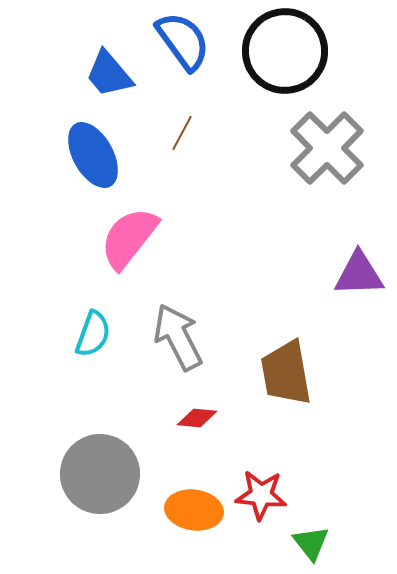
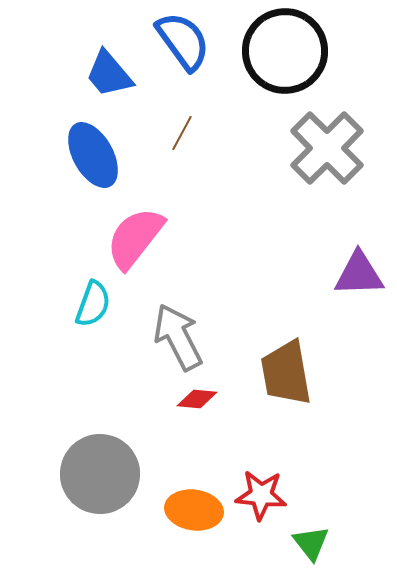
pink semicircle: moved 6 px right
cyan semicircle: moved 30 px up
red diamond: moved 19 px up
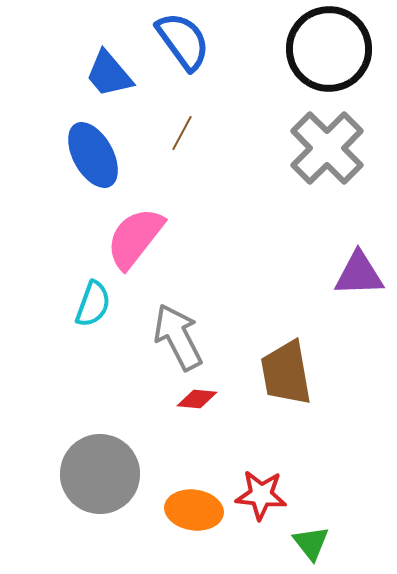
black circle: moved 44 px right, 2 px up
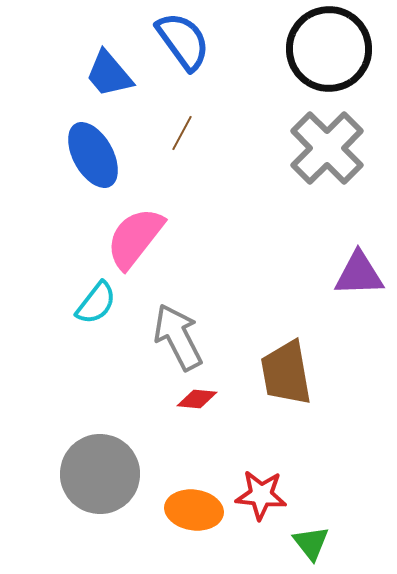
cyan semicircle: moved 3 px right, 1 px up; rotated 18 degrees clockwise
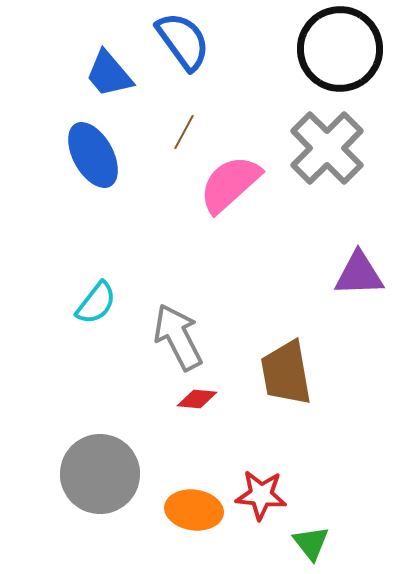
black circle: moved 11 px right
brown line: moved 2 px right, 1 px up
pink semicircle: moved 95 px right, 54 px up; rotated 10 degrees clockwise
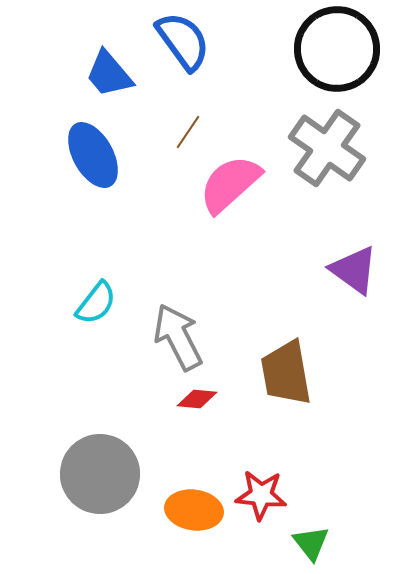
black circle: moved 3 px left
brown line: moved 4 px right; rotated 6 degrees clockwise
gray cross: rotated 10 degrees counterclockwise
purple triangle: moved 5 px left, 4 px up; rotated 38 degrees clockwise
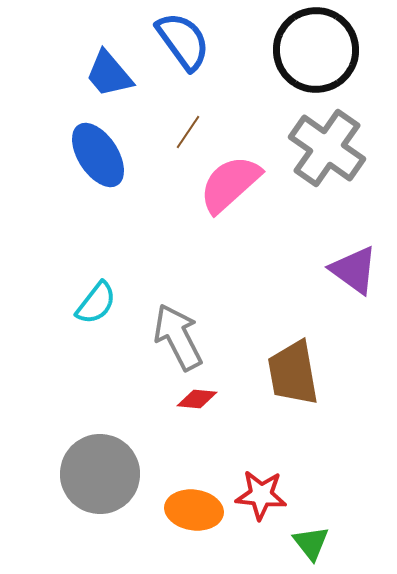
black circle: moved 21 px left, 1 px down
blue ellipse: moved 5 px right; rotated 4 degrees counterclockwise
brown trapezoid: moved 7 px right
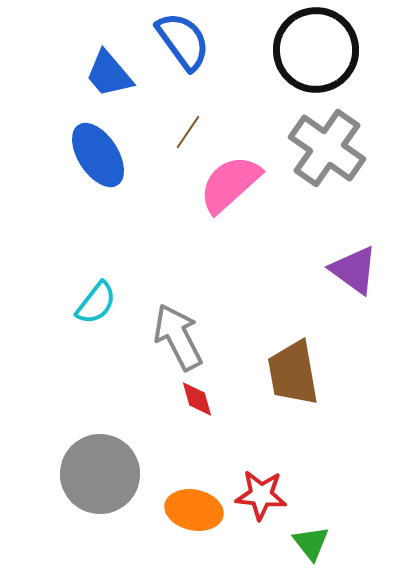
red diamond: rotated 69 degrees clockwise
orange ellipse: rotated 4 degrees clockwise
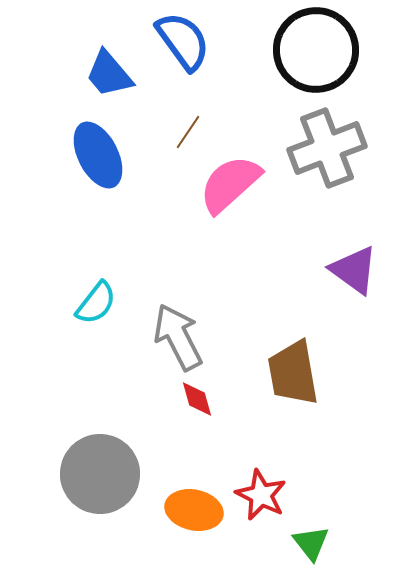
gray cross: rotated 34 degrees clockwise
blue ellipse: rotated 6 degrees clockwise
red star: rotated 21 degrees clockwise
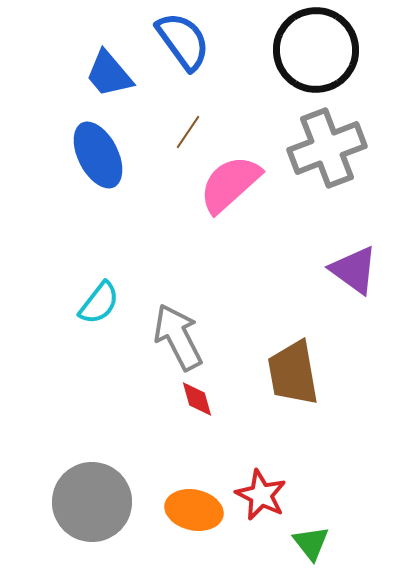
cyan semicircle: moved 3 px right
gray circle: moved 8 px left, 28 px down
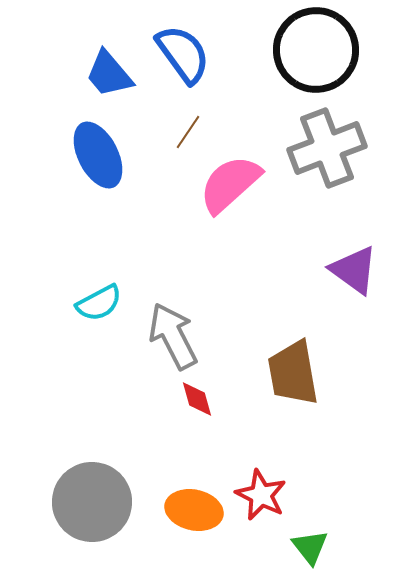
blue semicircle: moved 13 px down
cyan semicircle: rotated 24 degrees clockwise
gray arrow: moved 5 px left, 1 px up
green triangle: moved 1 px left, 4 px down
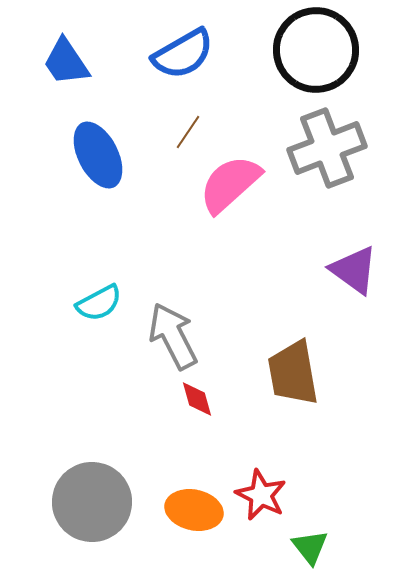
blue semicircle: rotated 96 degrees clockwise
blue trapezoid: moved 43 px left, 12 px up; rotated 6 degrees clockwise
